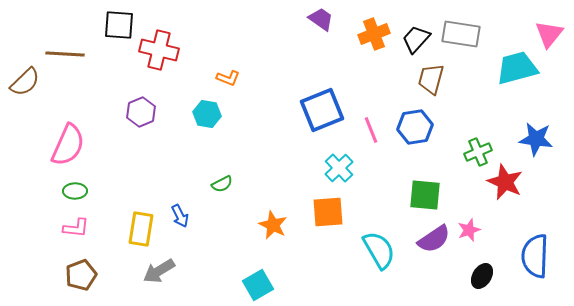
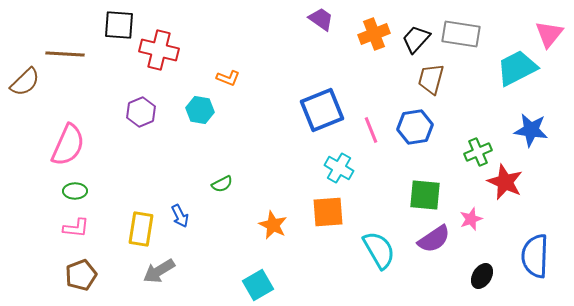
cyan trapezoid: rotated 12 degrees counterclockwise
cyan hexagon: moved 7 px left, 4 px up
blue star: moved 5 px left, 9 px up
cyan cross: rotated 16 degrees counterclockwise
pink star: moved 2 px right, 11 px up
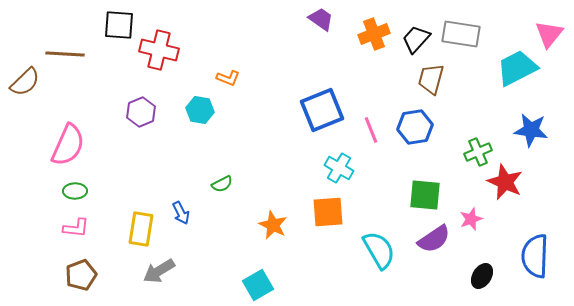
blue arrow: moved 1 px right, 3 px up
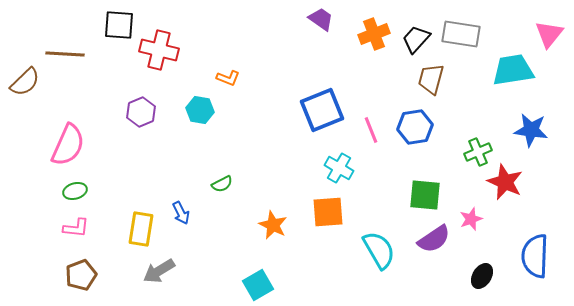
cyan trapezoid: moved 4 px left, 2 px down; rotated 18 degrees clockwise
green ellipse: rotated 15 degrees counterclockwise
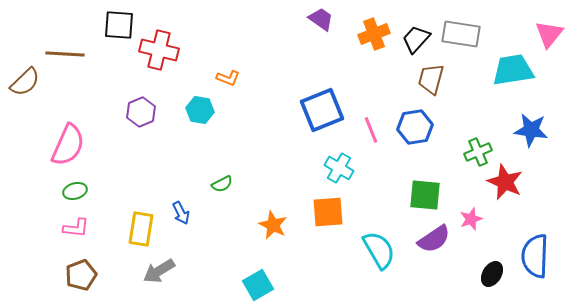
black ellipse: moved 10 px right, 2 px up
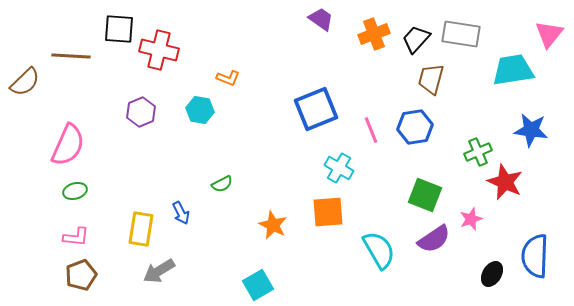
black square: moved 4 px down
brown line: moved 6 px right, 2 px down
blue square: moved 6 px left, 1 px up
green square: rotated 16 degrees clockwise
pink L-shape: moved 9 px down
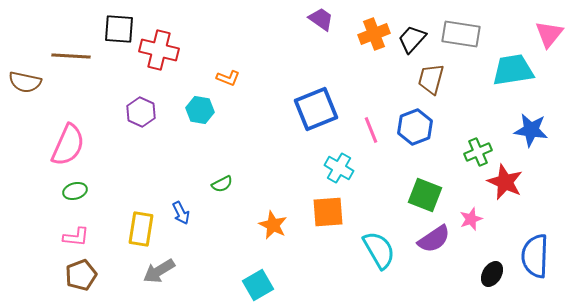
black trapezoid: moved 4 px left
brown semicircle: rotated 56 degrees clockwise
purple hexagon: rotated 12 degrees counterclockwise
blue hexagon: rotated 12 degrees counterclockwise
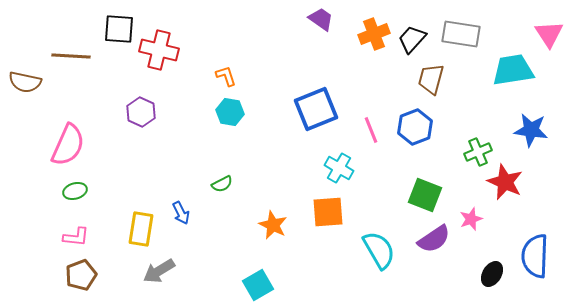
pink triangle: rotated 12 degrees counterclockwise
orange L-shape: moved 2 px left, 2 px up; rotated 130 degrees counterclockwise
cyan hexagon: moved 30 px right, 2 px down
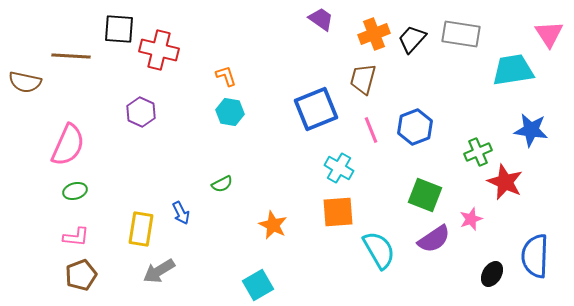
brown trapezoid: moved 68 px left
orange square: moved 10 px right
